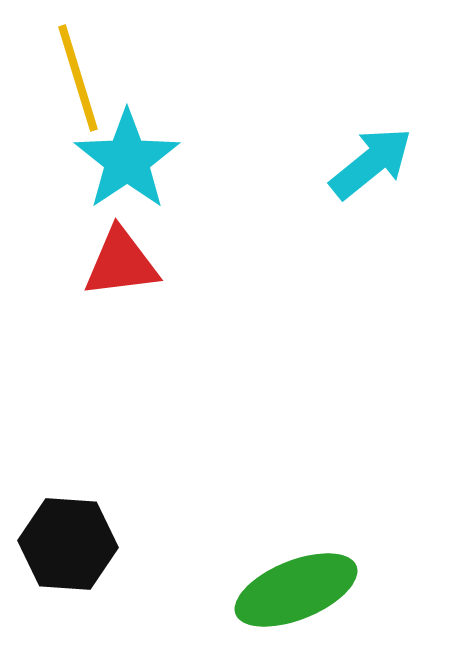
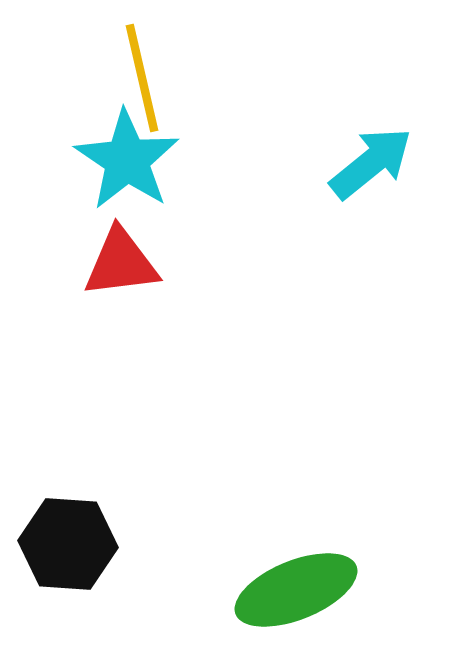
yellow line: moved 64 px right; rotated 4 degrees clockwise
cyan star: rotated 4 degrees counterclockwise
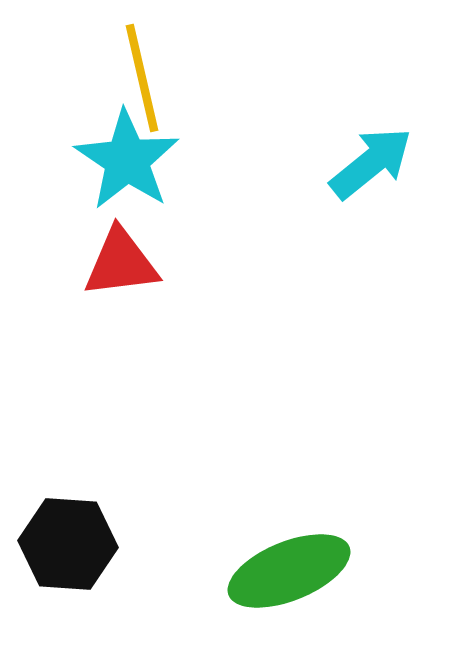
green ellipse: moved 7 px left, 19 px up
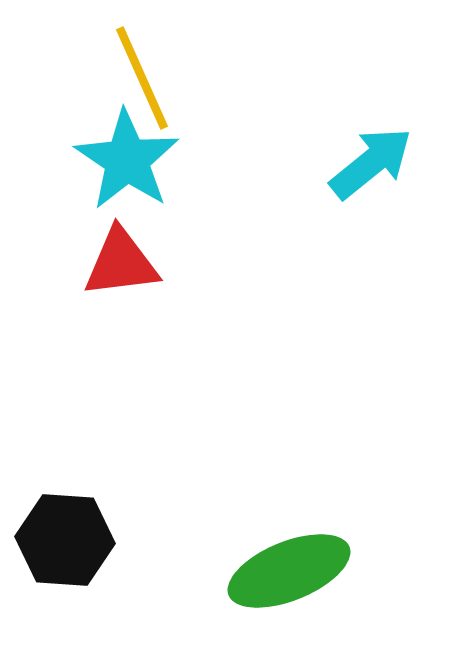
yellow line: rotated 11 degrees counterclockwise
black hexagon: moved 3 px left, 4 px up
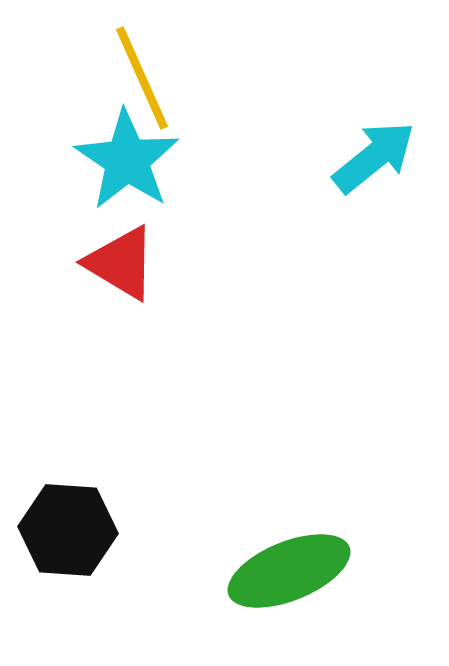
cyan arrow: moved 3 px right, 6 px up
red triangle: rotated 38 degrees clockwise
black hexagon: moved 3 px right, 10 px up
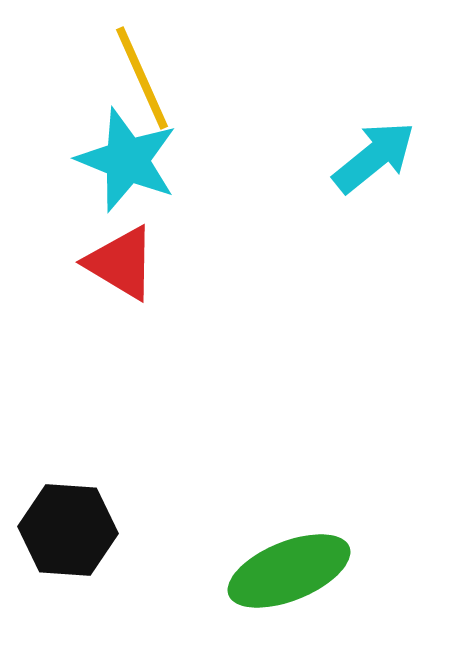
cyan star: rotated 12 degrees counterclockwise
